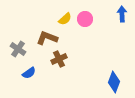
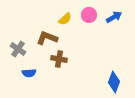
blue arrow: moved 8 px left, 3 px down; rotated 63 degrees clockwise
pink circle: moved 4 px right, 4 px up
brown cross: rotated 35 degrees clockwise
blue semicircle: rotated 32 degrees clockwise
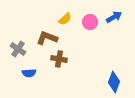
pink circle: moved 1 px right, 7 px down
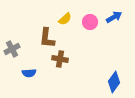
brown L-shape: rotated 105 degrees counterclockwise
gray cross: moved 6 px left; rotated 28 degrees clockwise
brown cross: moved 1 px right
blue diamond: rotated 15 degrees clockwise
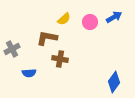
yellow semicircle: moved 1 px left
brown L-shape: rotated 95 degrees clockwise
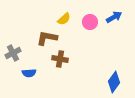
gray cross: moved 1 px right, 4 px down
